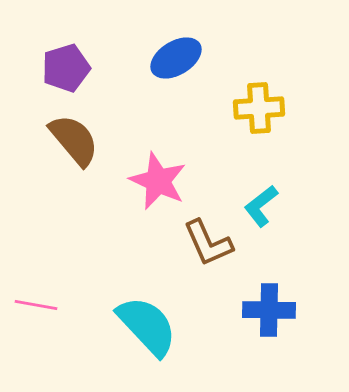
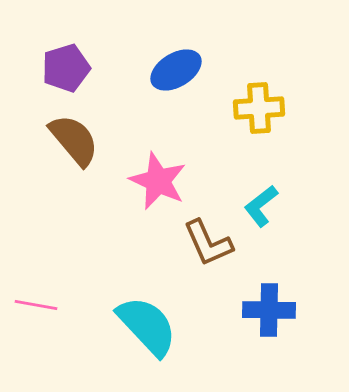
blue ellipse: moved 12 px down
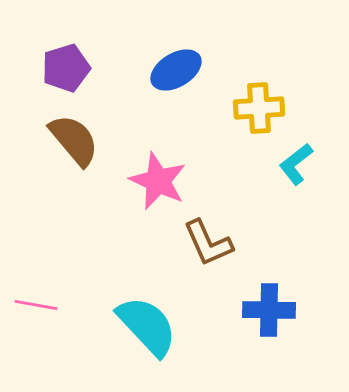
cyan L-shape: moved 35 px right, 42 px up
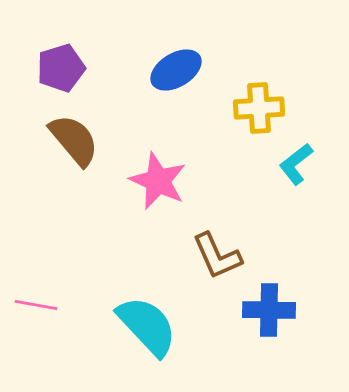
purple pentagon: moved 5 px left
brown L-shape: moved 9 px right, 13 px down
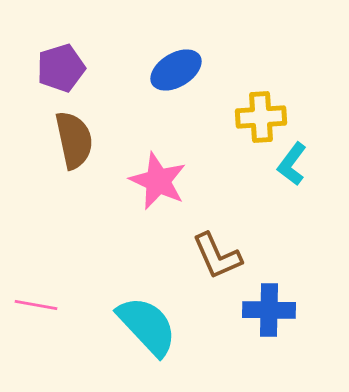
yellow cross: moved 2 px right, 9 px down
brown semicircle: rotated 28 degrees clockwise
cyan L-shape: moved 4 px left; rotated 15 degrees counterclockwise
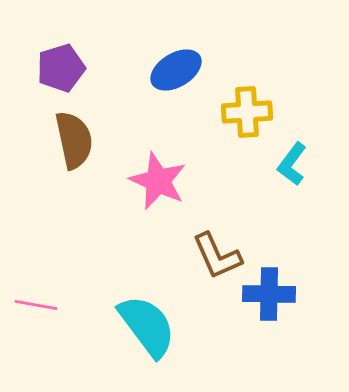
yellow cross: moved 14 px left, 5 px up
blue cross: moved 16 px up
cyan semicircle: rotated 6 degrees clockwise
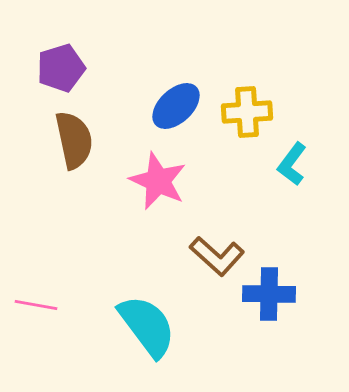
blue ellipse: moved 36 px down; rotated 12 degrees counterclockwise
brown L-shape: rotated 24 degrees counterclockwise
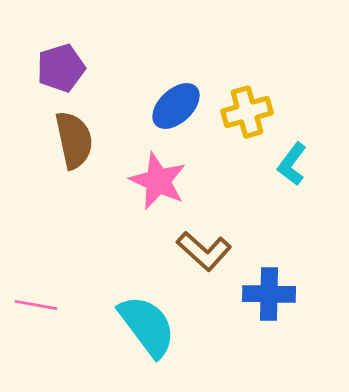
yellow cross: rotated 12 degrees counterclockwise
brown L-shape: moved 13 px left, 5 px up
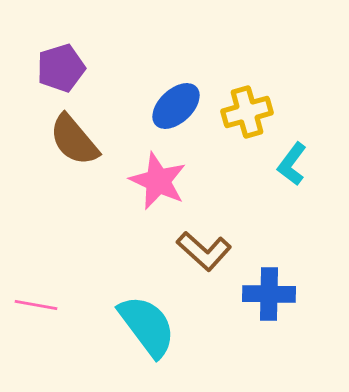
brown semicircle: rotated 152 degrees clockwise
